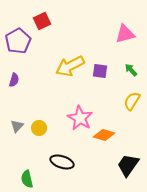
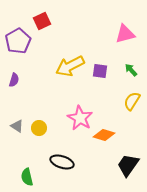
gray triangle: rotated 40 degrees counterclockwise
green semicircle: moved 2 px up
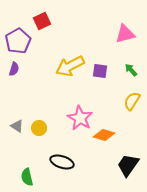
purple semicircle: moved 11 px up
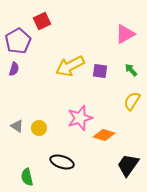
pink triangle: rotated 15 degrees counterclockwise
pink star: rotated 25 degrees clockwise
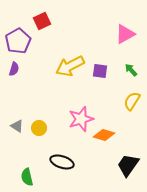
pink star: moved 1 px right, 1 px down
